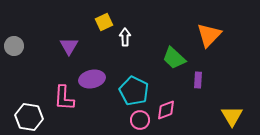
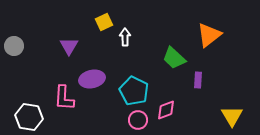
orange triangle: rotated 8 degrees clockwise
pink circle: moved 2 px left
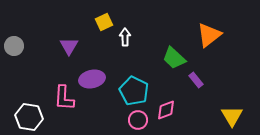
purple rectangle: moved 2 px left; rotated 42 degrees counterclockwise
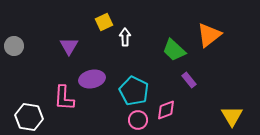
green trapezoid: moved 8 px up
purple rectangle: moved 7 px left
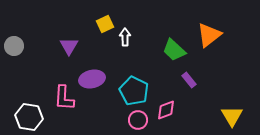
yellow square: moved 1 px right, 2 px down
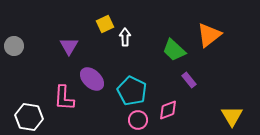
purple ellipse: rotated 55 degrees clockwise
cyan pentagon: moved 2 px left
pink diamond: moved 2 px right
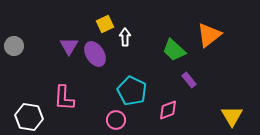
purple ellipse: moved 3 px right, 25 px up; rotated 15 degrees clockwise
pink circle: moved 22 px left
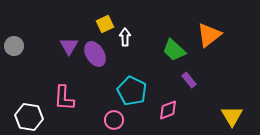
pink circle: moved 2 px left
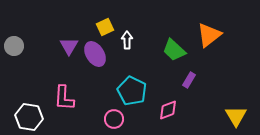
yellow square: moved 3 px down
white arrow: moved 2 px right, 3 px down
purple rectangle: rotated 70 degrees clockwise
yellow triangle: moved 4 px right
pink circle: moved 1 px up
